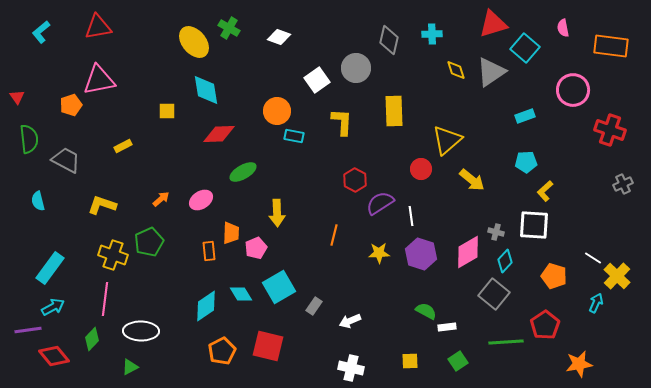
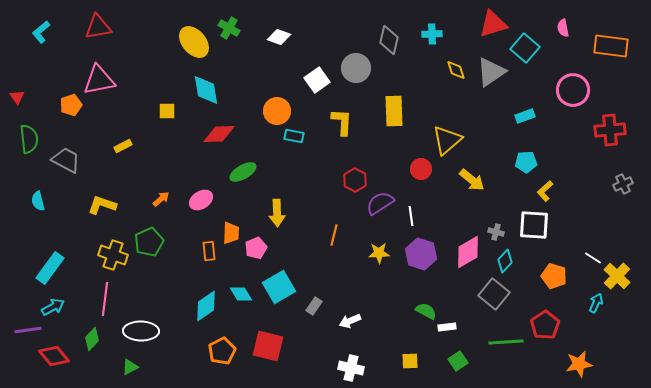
red cross at (610, 130): rotated 24 degrees counterclockwise
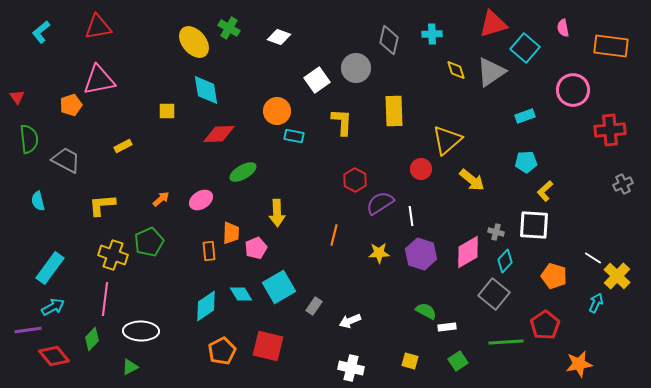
yellow L-shape at (102, 205): rotated 24 degrees counterclockwise
yellow square at (410, 361): rotated 18 degrees clockwise
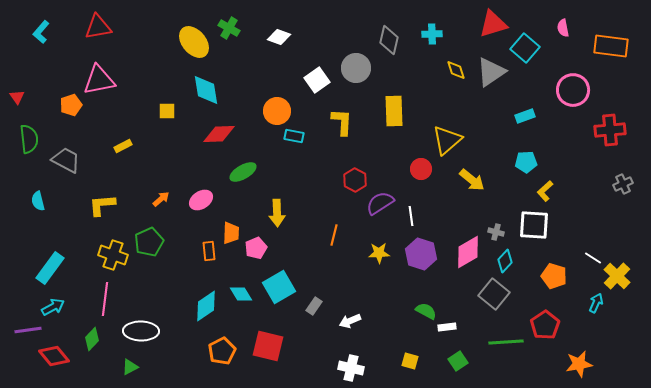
cyan L-shape at (41, 32): rotated 10 degrees counterclockwise
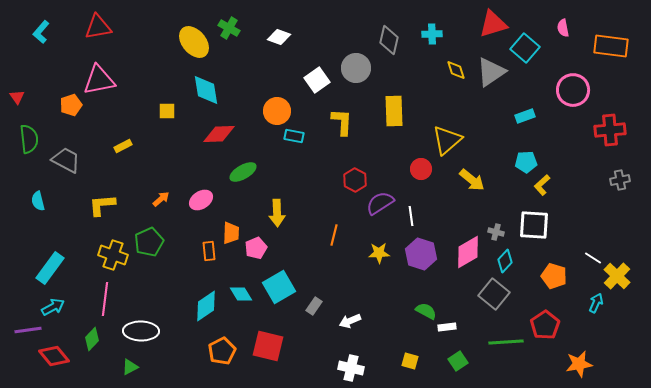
gray cross at (623, 184): moved 3 px left, 4 px up; rotated 12 degrees clockwise
yellow L-shape at (545, 191): moved 3 px left, 6 px up
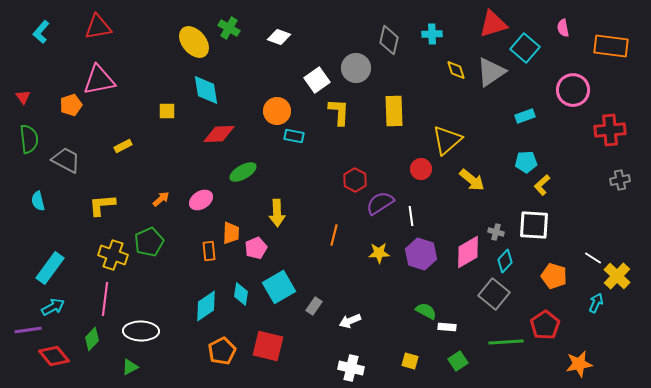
red triangle at (17, 97): moved 6 px right
yellow L-shape at (342, 122): moved 3 px left, 10 px up
cyan diamond at (241, 294): rotated 40 degrees clockwise
white rectangle at (447, 327): rotated 12 degrees clockwise
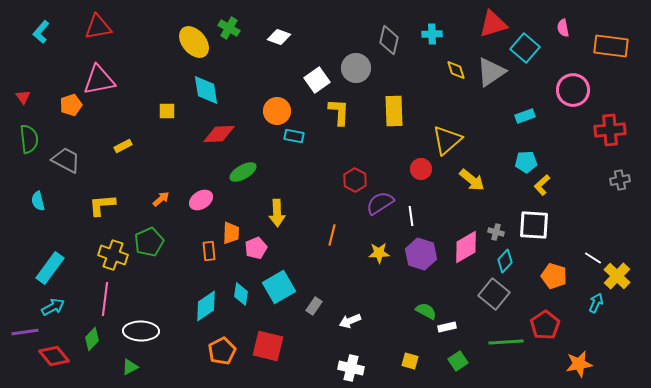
orange line at (334, 235): moved 2 px left
pink diamond at (468, 252): moved 2 px left, 5 px up
white rectangle at (447, 327): rotated 18 degrees counterclockwise
purple line at (28, 330): moved 3 px left, 2 px down
